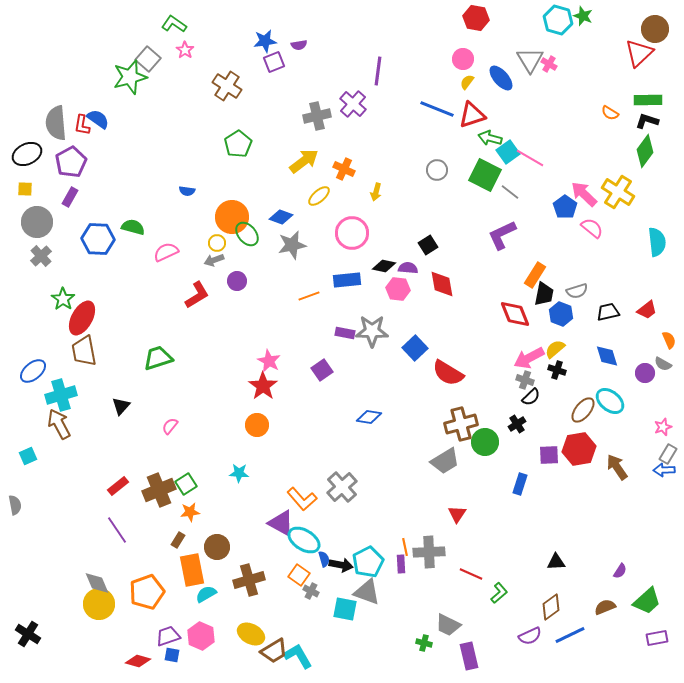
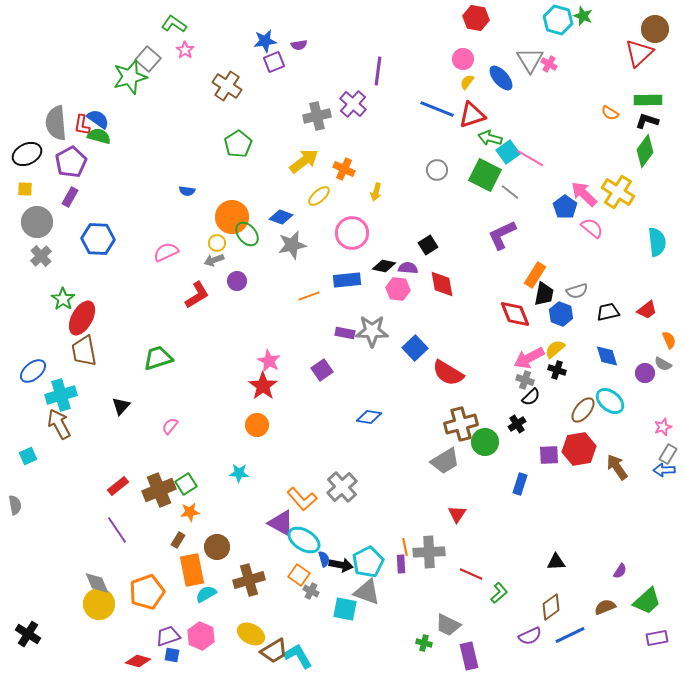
green semicircle at (133, 227): moved 34 px left, 91 px up
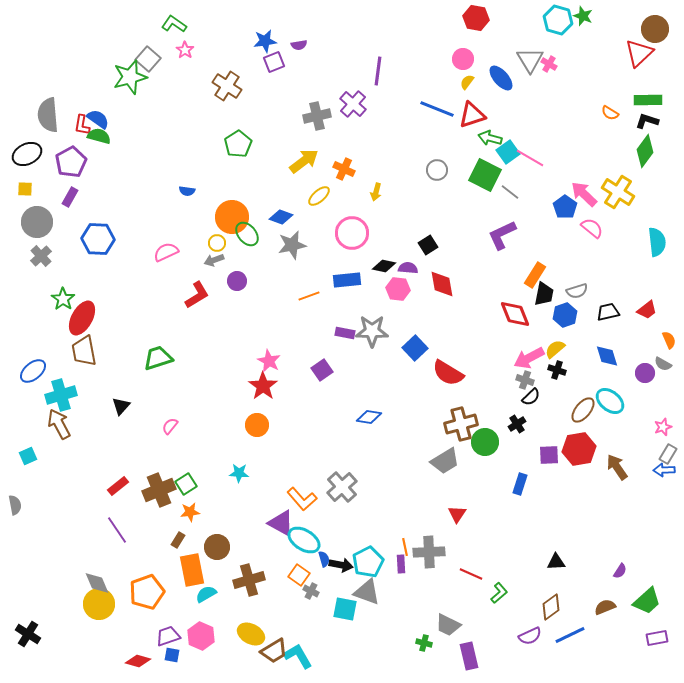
gray semicircle at (56, 123): moved 8 px left, 8 px up
blue hexagon at (561, 314): moved 4 px right, 1 px down; rotated 20 degrees clockwise
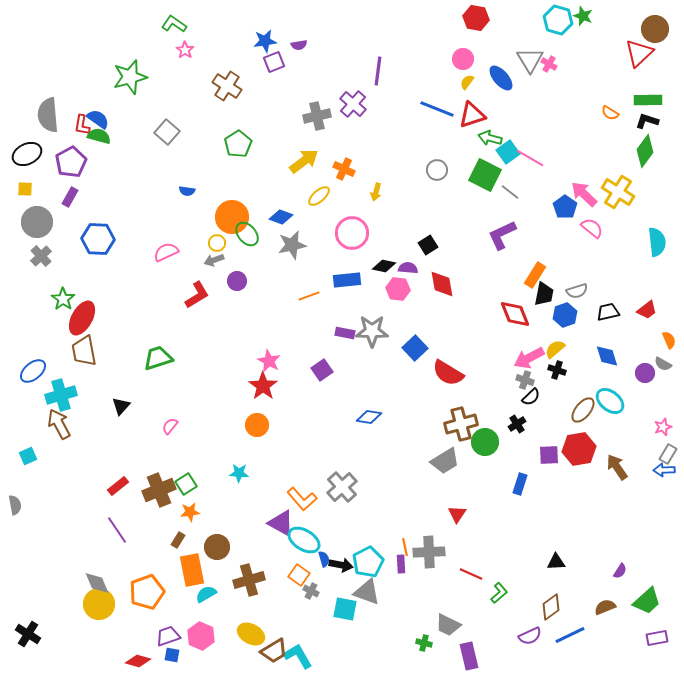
gray square at (148, 59): moved 19 px right, 73 px down
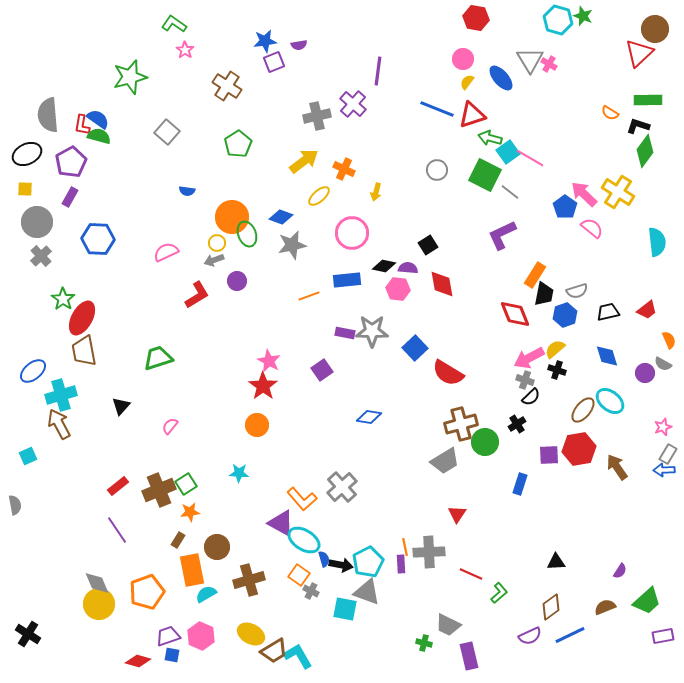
black L-shape at (647, 121): moved 9 px left, 5 px down
green ellipse at (247, 234): rotated 20 degrees clockwise
purple rectangle at (657, 638): moved 6 px right, 2 px up
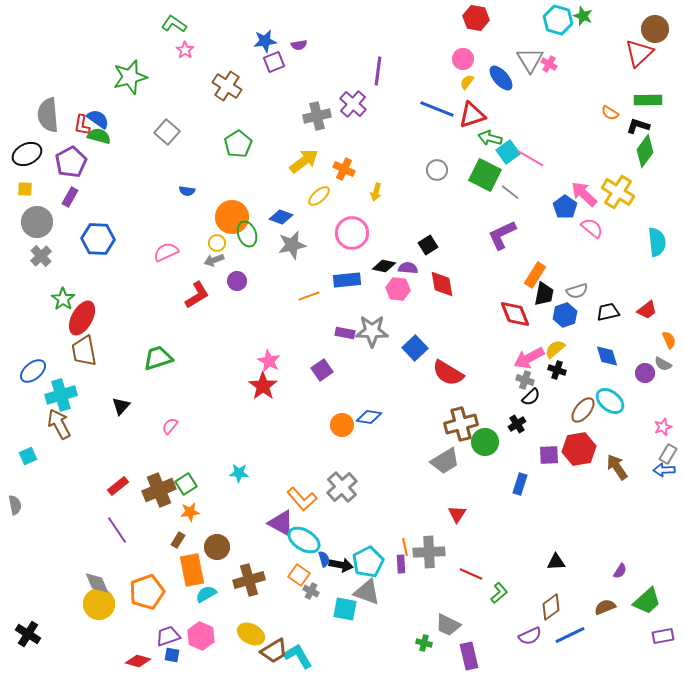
orange circle at (257, 425): moved 85 px right
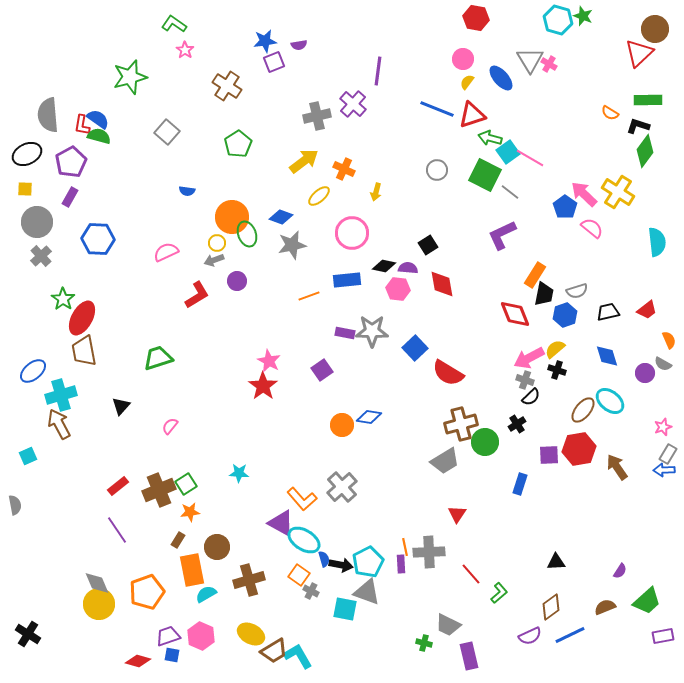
red line at (471, 574): rotated 25 degrees clockwise
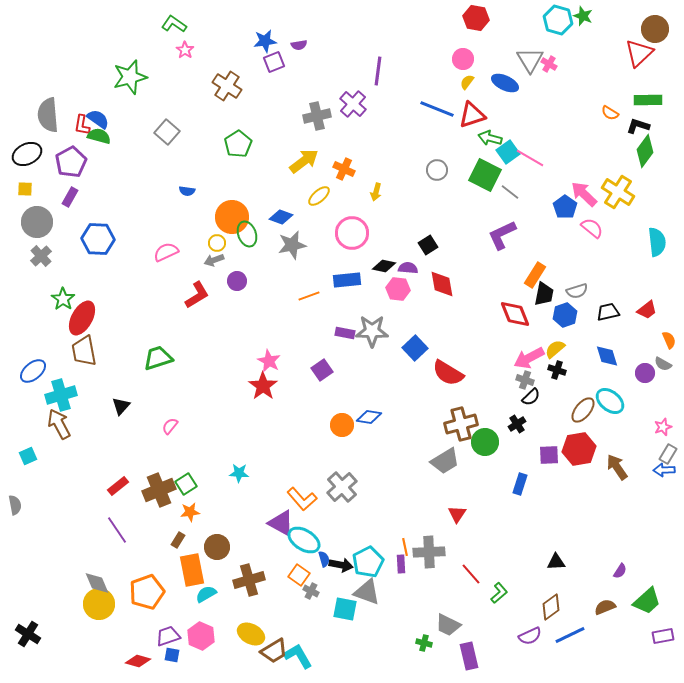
blue ellipse at (501, 78): moved 4 px right, 5 px down; rotated 24 degrees counterclockwise
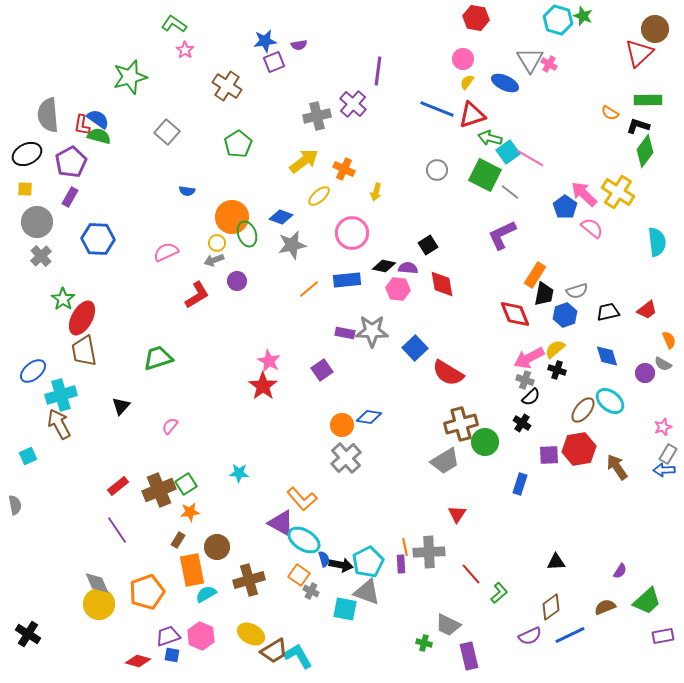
orange line at (309, 296): moved 7 px up; rotated 20 degrees counterclockwise
black cross at (517, 424): moved 5 px right, 1 px up; rotated 24 degrees counterclockwise
gray cross at (342, 487): moved 4 px right, 29 px up
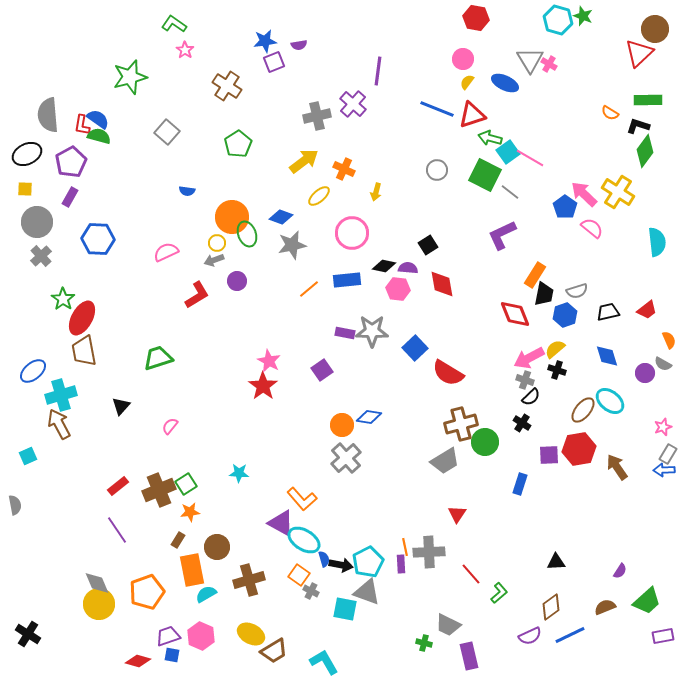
cyan L-shape at (298, 656): moved 26 px right, 6 px down
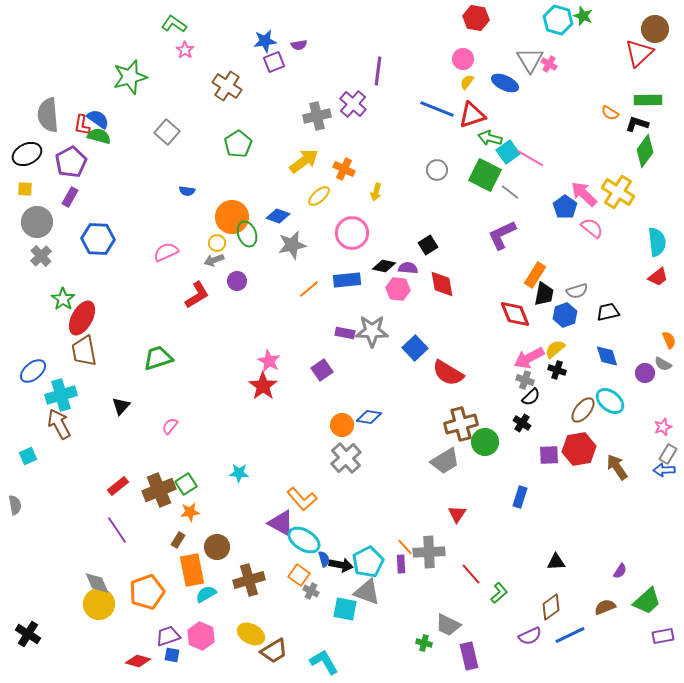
black L-shape at (638, 126): moved 1 px left, 2 px up
blue diamond at (281, 217): moved 3 px left, 1 px up
red trapezoid at (647, 310): moved 11 px right, 33 px up
blue rectangle at (520, 484): moved 13 px down
orange line at (405, 547): rotated 30 degrees counterclockwise
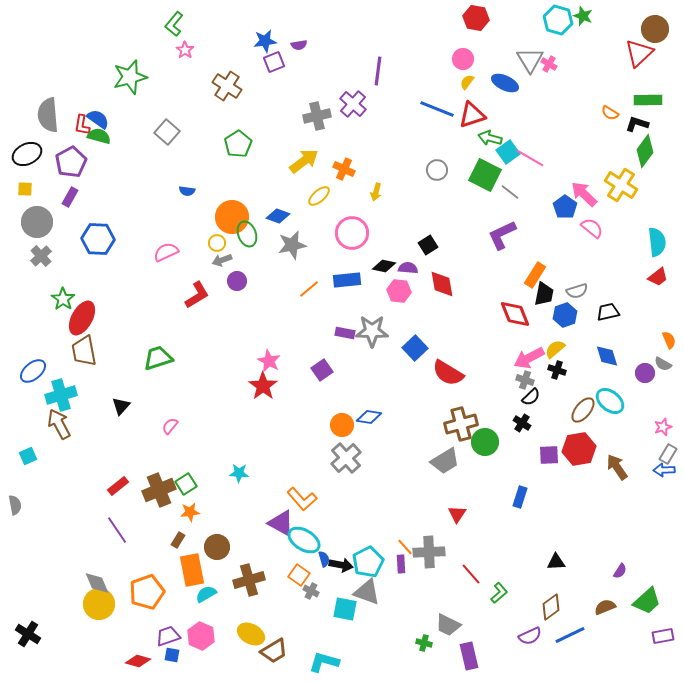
green L-shape at (174, 24): rotated 85 degrees counterclockwise
yellow cross at (618, 192): moved 3 px right, 7 px up
gray arrow at (214, 260): moved 8 px right
pink hexagon at (398, 289): moved 1 px right, 2 px down
cyan L-shape at (324, 662): rotated 44 degrees counterclockwise
